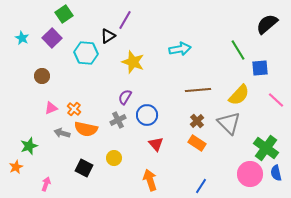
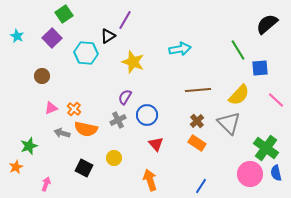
cyan star: moved 5 px left, 2 px up
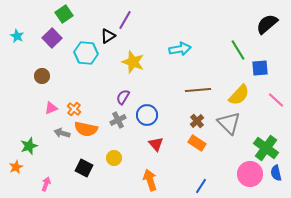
purple semicircle: moved 2 px left
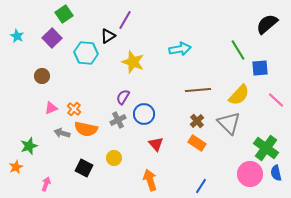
blue circle: moved 3 px left, 1 px up
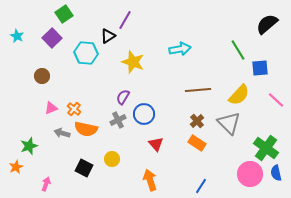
yellow circle: moved 2 px left, 1 px down
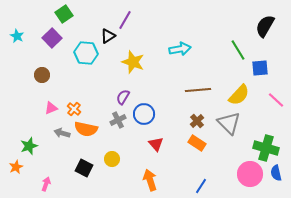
black semicircle: moved 2 px left, 2 px down; rotated 20 degrees counterclockwise
brown circle: moved 1 px up
green cross: rotated 20 degrees counterclockwise
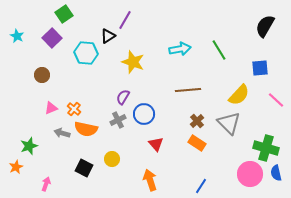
green line: moved 19 px left
brown line: moved 10 px left
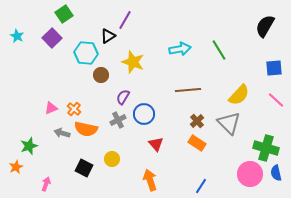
blue square: moved 14 px right
brown circle: moved 59 px right
